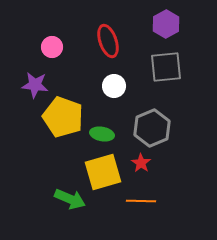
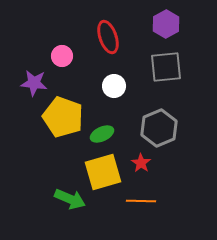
red ellipse: moved 4 px up
pink circle: moved 10 px right, 9 px down
purple star: moved 1 px left, 2 px up
gray hexagon: moved 7 px right
green ellipse: rotated 35 degrees counterclockwise
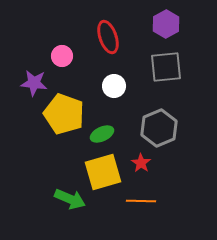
yellow pentagon: moved 1 px right, 3 px up
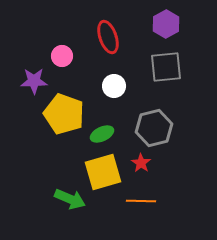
purple star: moved 2 px up; rotated 8 degrees counterclockwise
gray hexagon: moved 5 px left; rotated 9 degrees clockwise
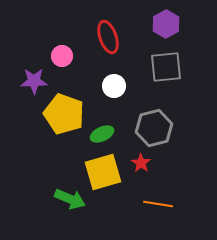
orange line: moved 17 px right, 3 px down; rotated 8 degrees clockwise
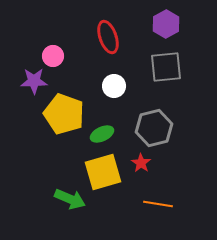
pink circle: moved 9 px left
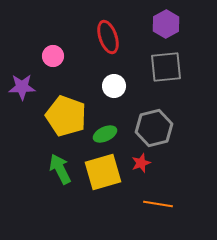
purple star: moved 12 px left, 6 px down
yellow pentagon: moved 2 px right, 2 px down
green ellipse: moved 3 px right
red star: rotated 18 degrees clockwise
green arrow: moved 10 px left, 30 px up; rotated 140 degrees counterclockwise
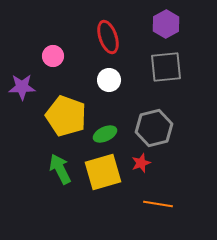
white circle: moved 5 px left, 6 px up
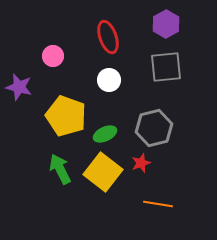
purple star: moved 3 px left; rotated 16 degrees clockwise
yellow square: rotated 36 degrees counterclockwise
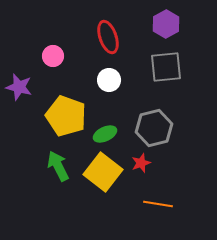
green arrow: moved 2 px left, 3 px up
